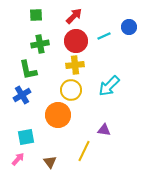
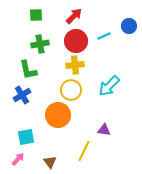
blue circle: moved 1 px up
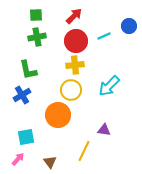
green cross: moved 3 px left, 7 px up
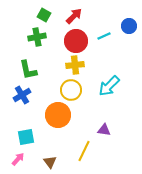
green square: moved 8 px right; rotated 32 degrees clockwise
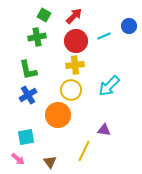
blue cross: moved 6 px right
pink arrow: rotated 88 degrees clockwise
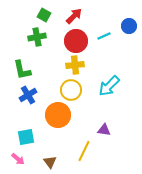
green L-shape: moved 6 px left
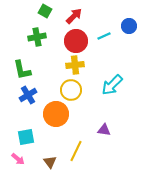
green square: moved 1 px right, 4 px up
cyan arrow: moved 3 px right, 1 px up
orange circle: moved 2 px left, 1 px up
yellow line: moved 8 px left
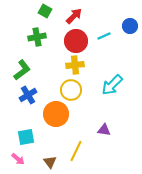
blue circle: moved 1 px right
green L-shape: rotated 115 degrees counterclockwise
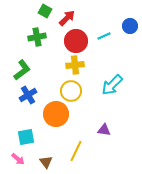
red arrow: moved 7 px left, 2 px down
yellow circle: moved 1 px down
brown triangle: moved 4 px left
